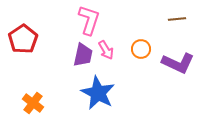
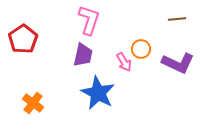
pink arrow: moved 18 px right, 12 px down
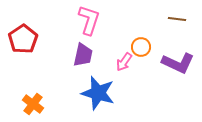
brown line: rotated 12 degrees clockwise
orange circle: moved 2 px up
pink arrow: rotated 66 degrees clockwise
blue star: rotated 12 degrees counterclockwise
orange cross: moved 1 px down
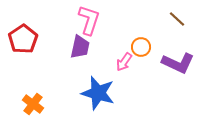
brown line: rotated 36 degrees clockwise
purple trapezoid: moved 3 px left, 8 px up
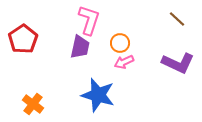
orange circle: moved 21 px left, 4 px up
pink arrow: rotated 30 degrees clockwise
blue star: moved 2 px down
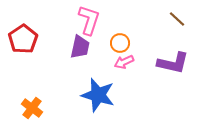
purple L-shape: moved 5 px left; rotated 12 degrees counterclockwise
orange cross: moved 1 px left, 4 px down
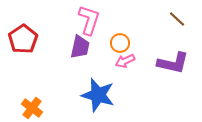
pink arrow: moved 1 px right, 1 px up
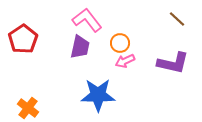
pink L-shape: moved 2 px left; rotated 56 degrees counterclockwise
blue star: rotated 16 degrees counterclockwise
orange cross: moved 4 px left
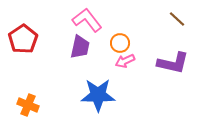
orange cross: moved 3 px up; rotated 15 degrees counterclockwise
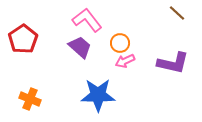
brown line: moved 6 px up
purple trapezoid: rotated 60 degrees counterclockwise
orange cross: moved 2 px right, 6 px up
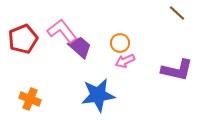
pink L-shape: moved 25 px left, 11 px down
red pentagon: rotated 12 degrees clockwise
purple L-shape: moved 4 px right, 7 px down
blue star: rotated 8 degrees counterclockwise
